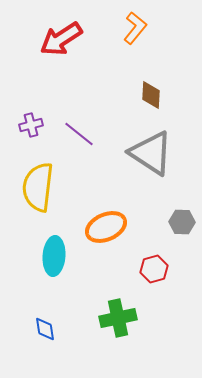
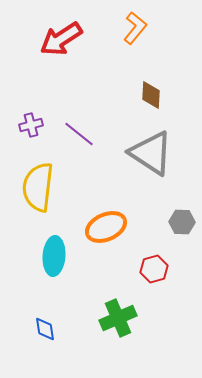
green cross: rotated 12 degrees counterclockwise
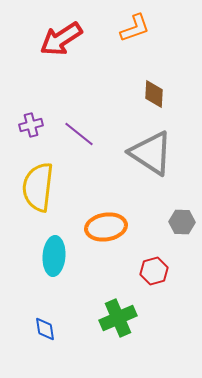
orange L-shape: rotated 32 degrees clockwise
brown diamond: moved 3 px right, 1 px up
orange ellipse: rotated 15 degrees clockwise
red hexagon: moved 2 px down
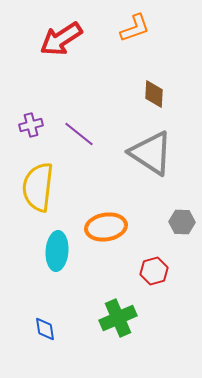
cyan ellipse: moved 3 px right, 5 px up
